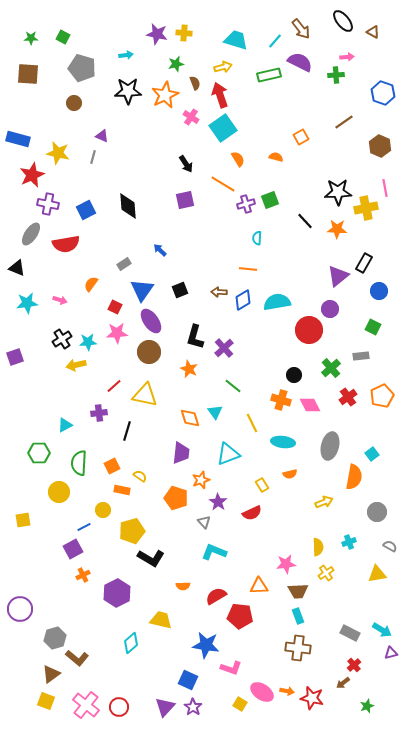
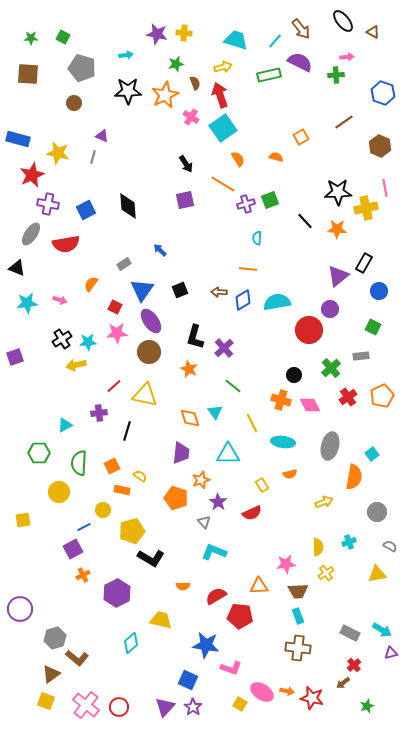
cyan triangle at (228, 454): rotated 20 degrees clockwise
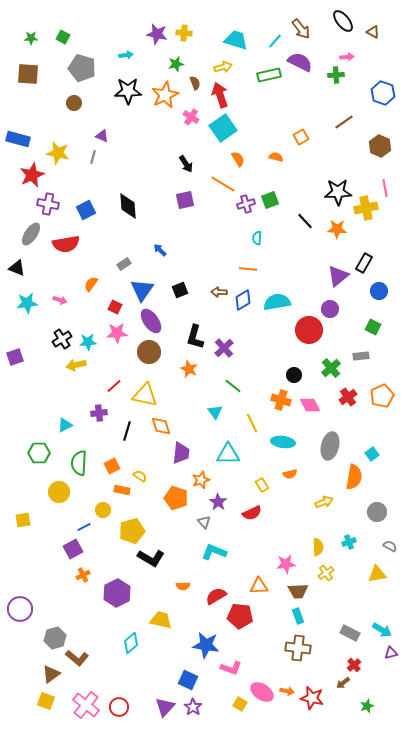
orange diamond at (190, 418): moved 29 px left, 8 px down
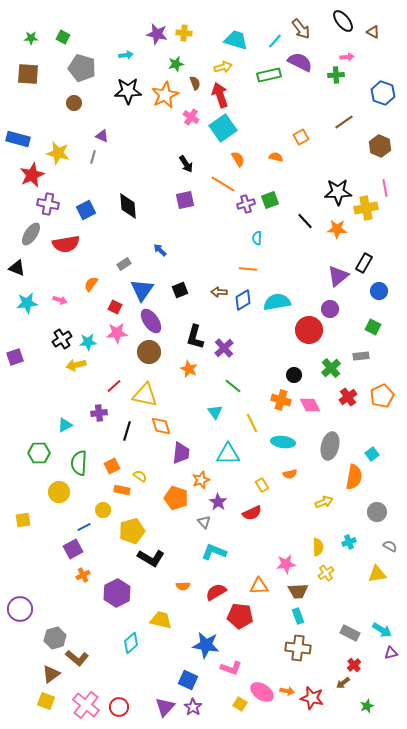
red semicircle at (216, 596): moved 4 px up
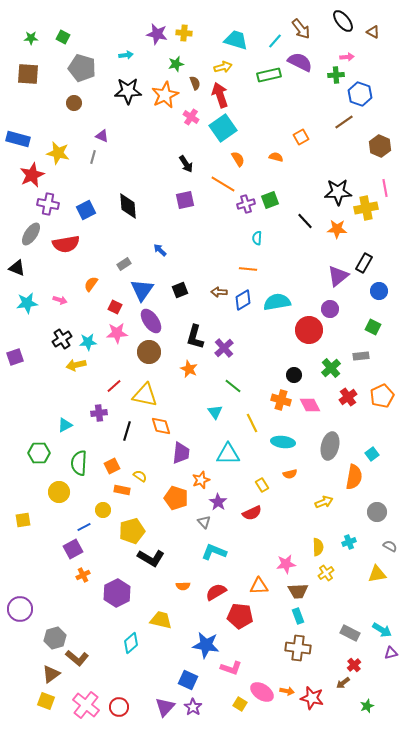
blue hexagon at (383, 93): moved 23 px left, 1 px down
